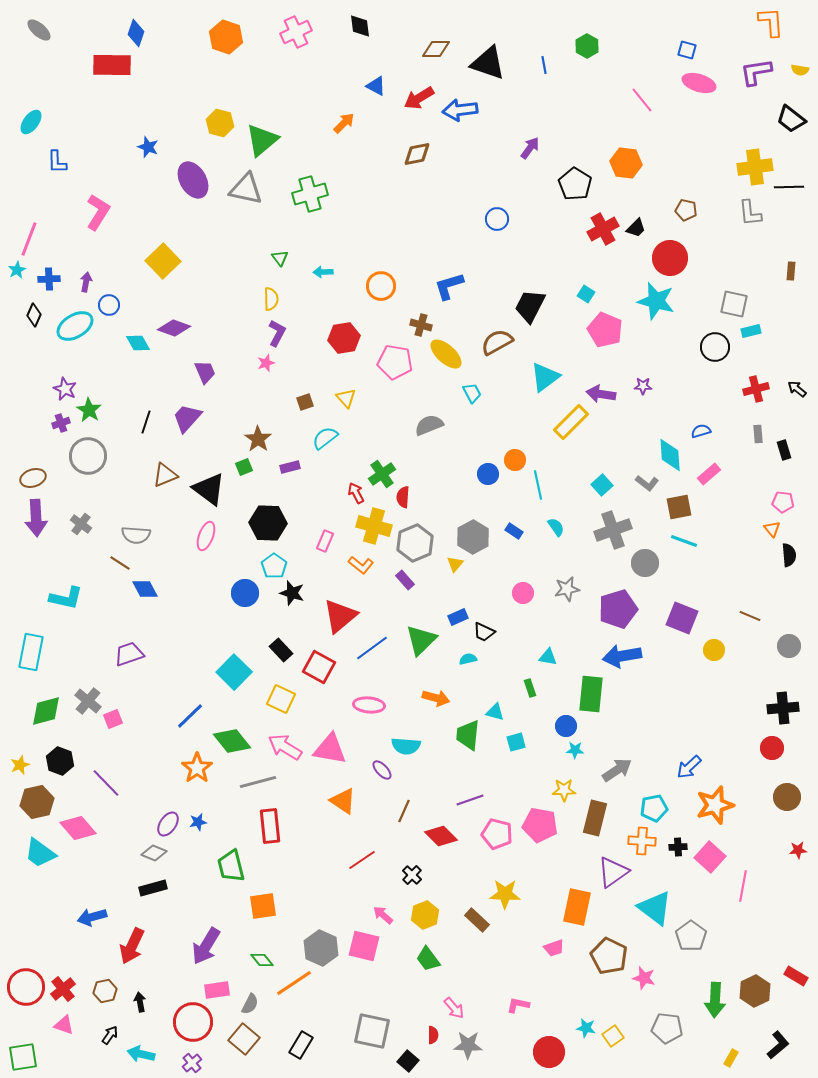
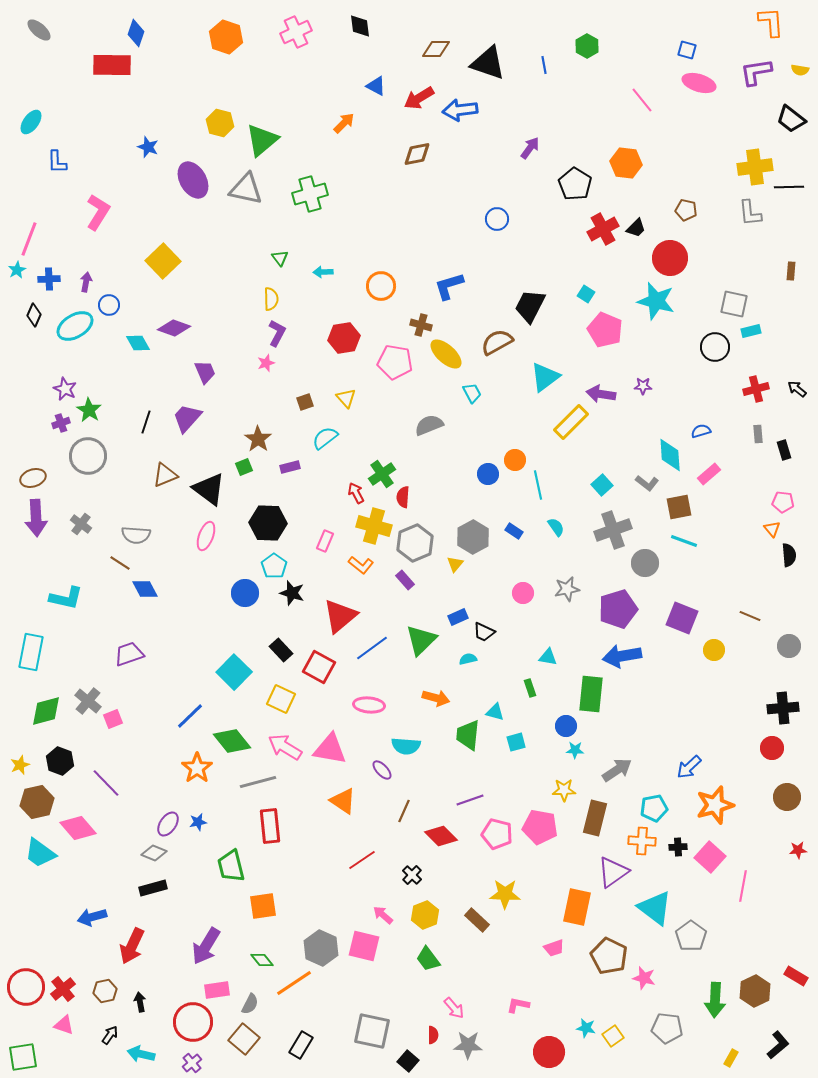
pink pentagon at (540, 825): moved 2 px down
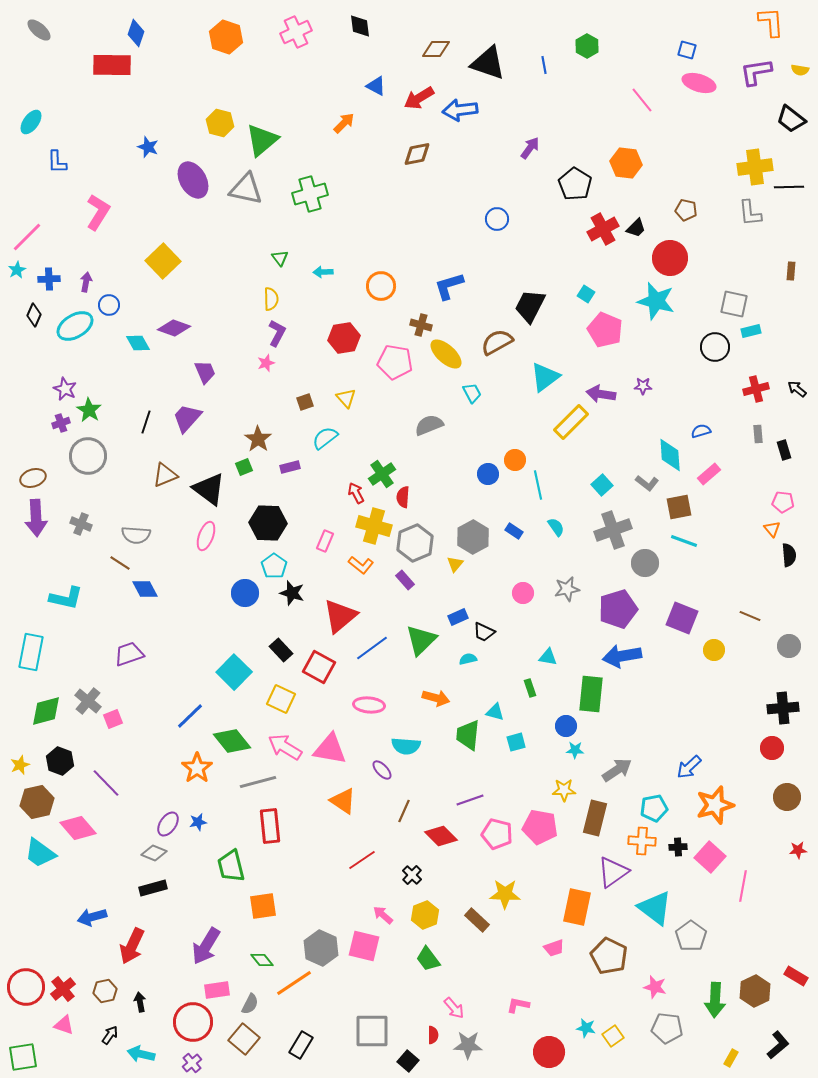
pink line at (29, 239): moved 2 px left, 2 px up; rotated 24 degrees clockwise
gray cross at (81, 524): rotated 15 degrees counterclockwise
pink star at (644, 978): moved 11 px right, 9 px down
gray square at (372, 1031): rotated 12 degrees counterclockwise
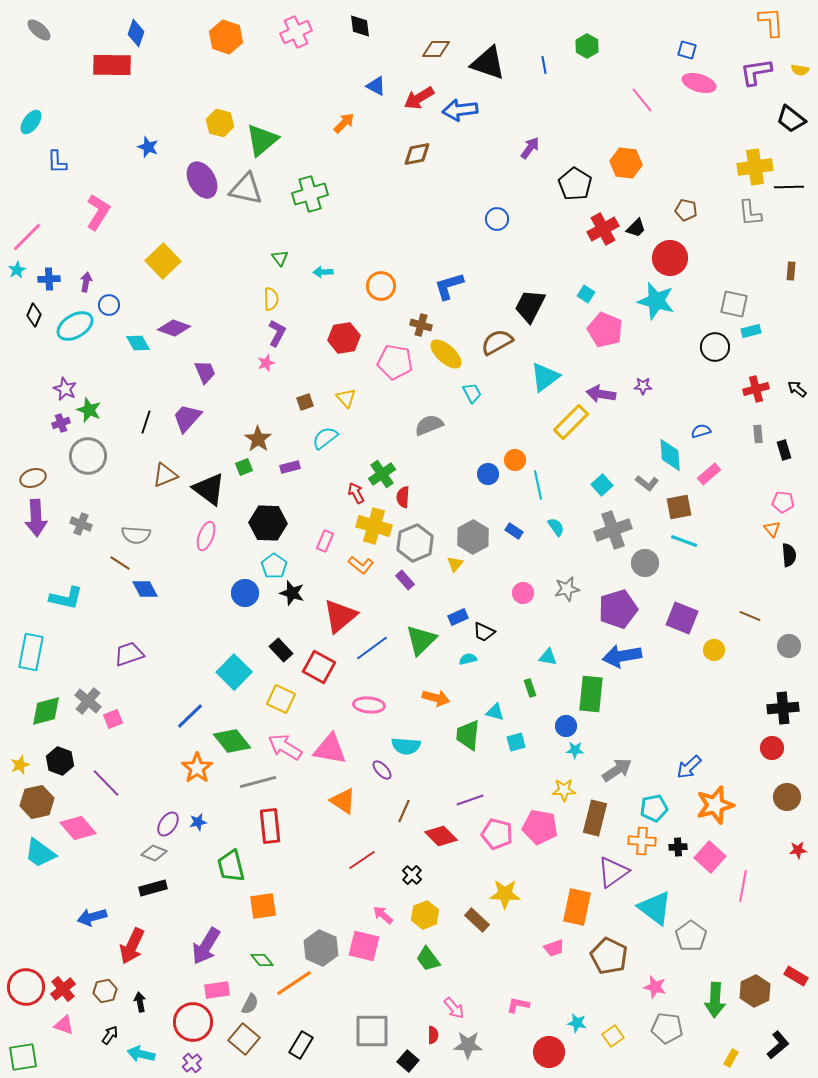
purple ellipse at (193, 180): moved 9 px right
green star at (89, 410): rotated 10 degrees counterclockwise
cyan star at (586, 1028): moved 9 px left, 5 px up
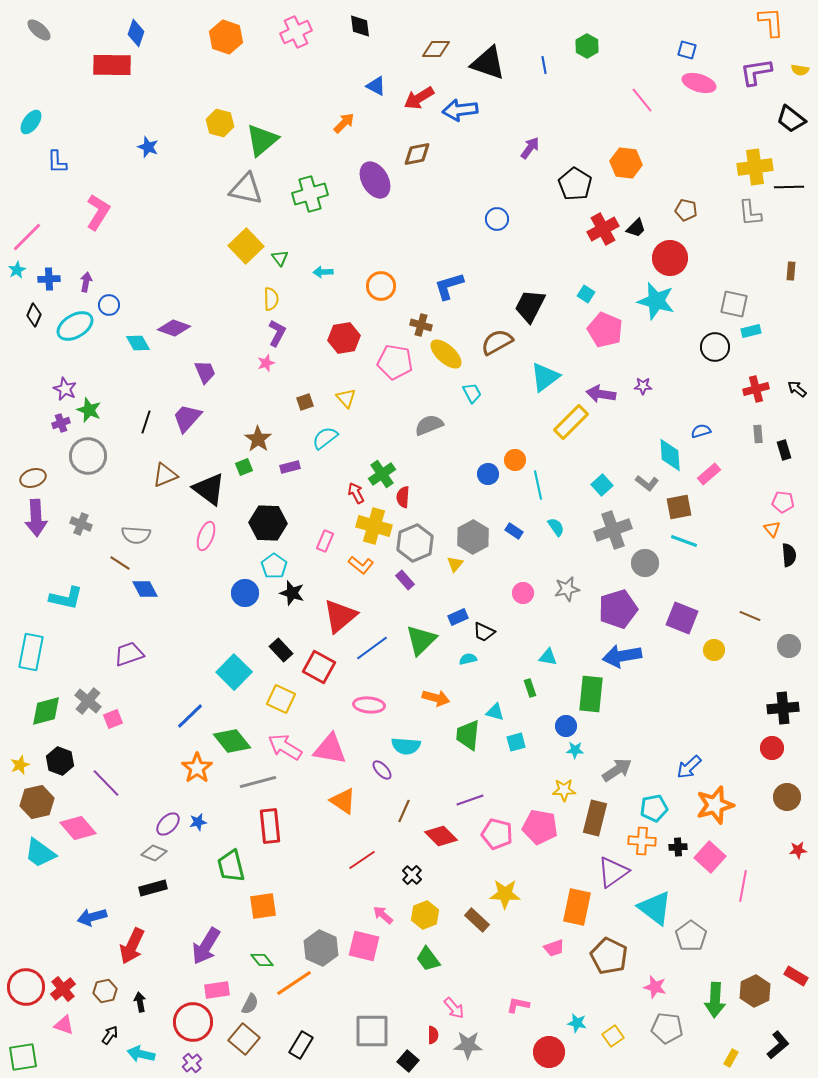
purple ellipse at (202, 180): moved 173 px right
yellow square at (163, 261): moved 83 px right, 15 px up
purple ellipse at (168, 824): rotated 10 degrees clockwise
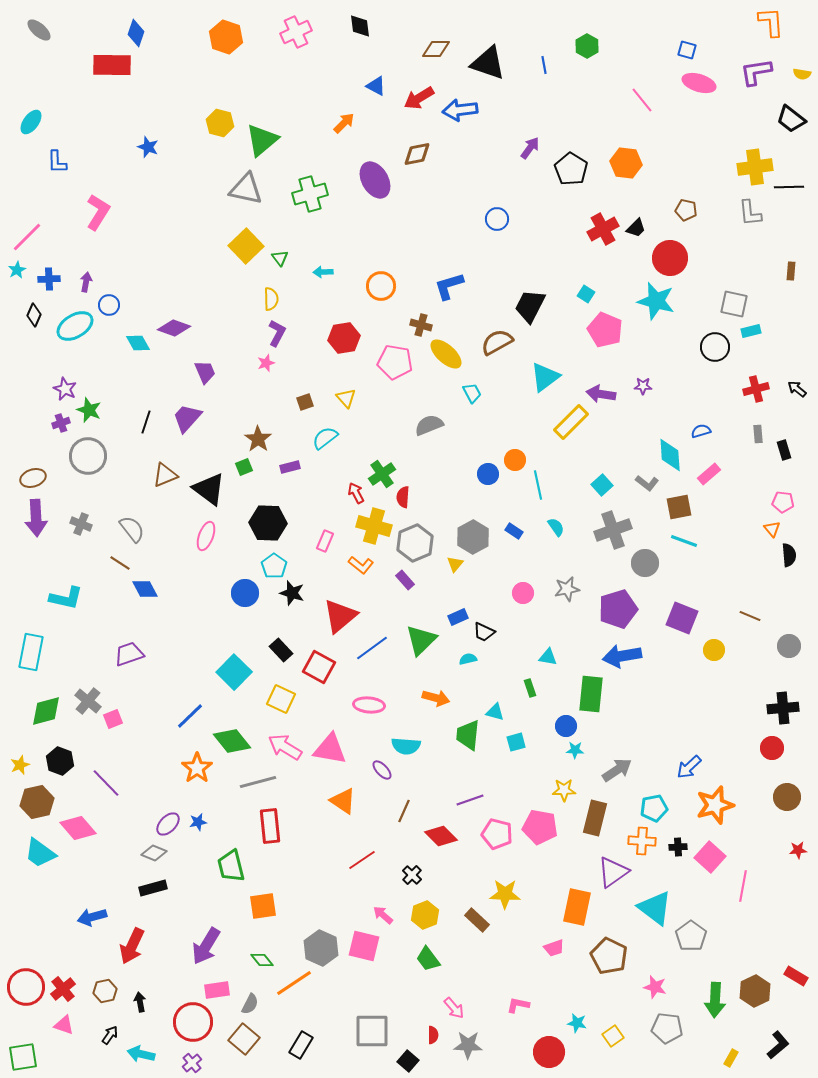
yellow semicircle at (800, 70): moved 2 px right, 4 px down
black pentagon at (575, 184): moved 4 px left, 15 px up
gray semicircle at (136, 535): moved 4 px left, 6 px up; rotated 132 degrees counterclockwise
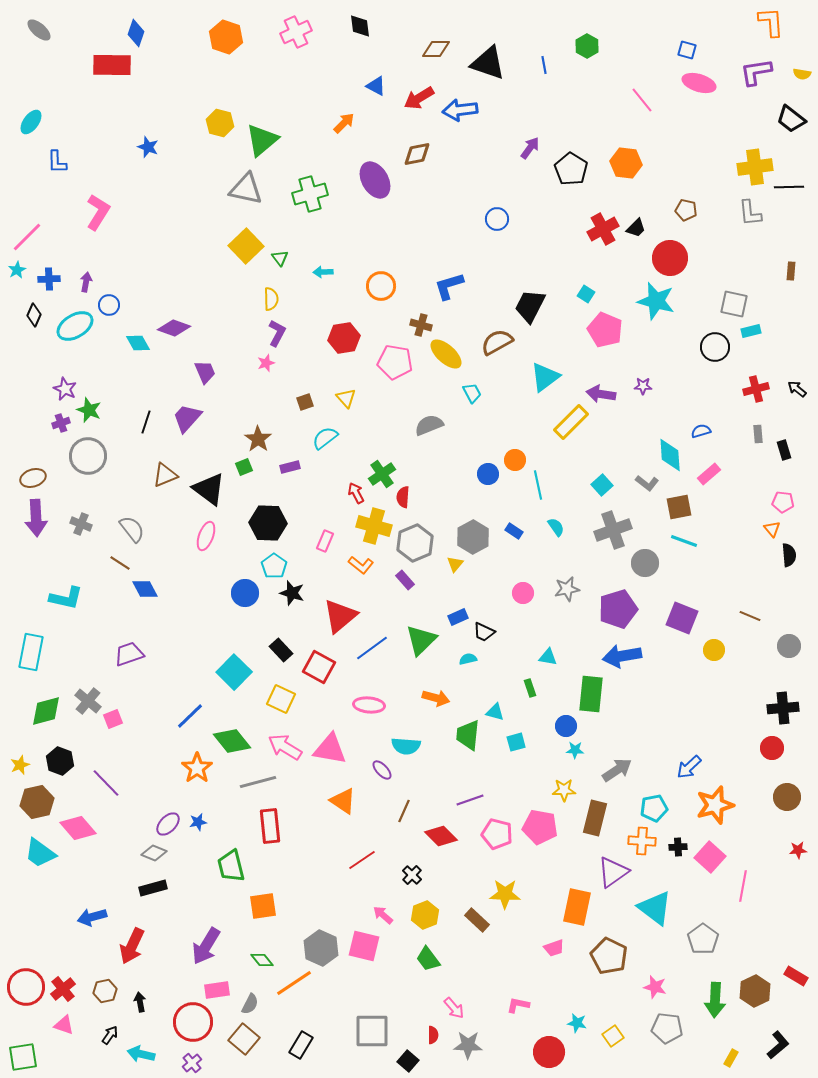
gray pentagon at (691, 936): moved 12 px right, 3 px down
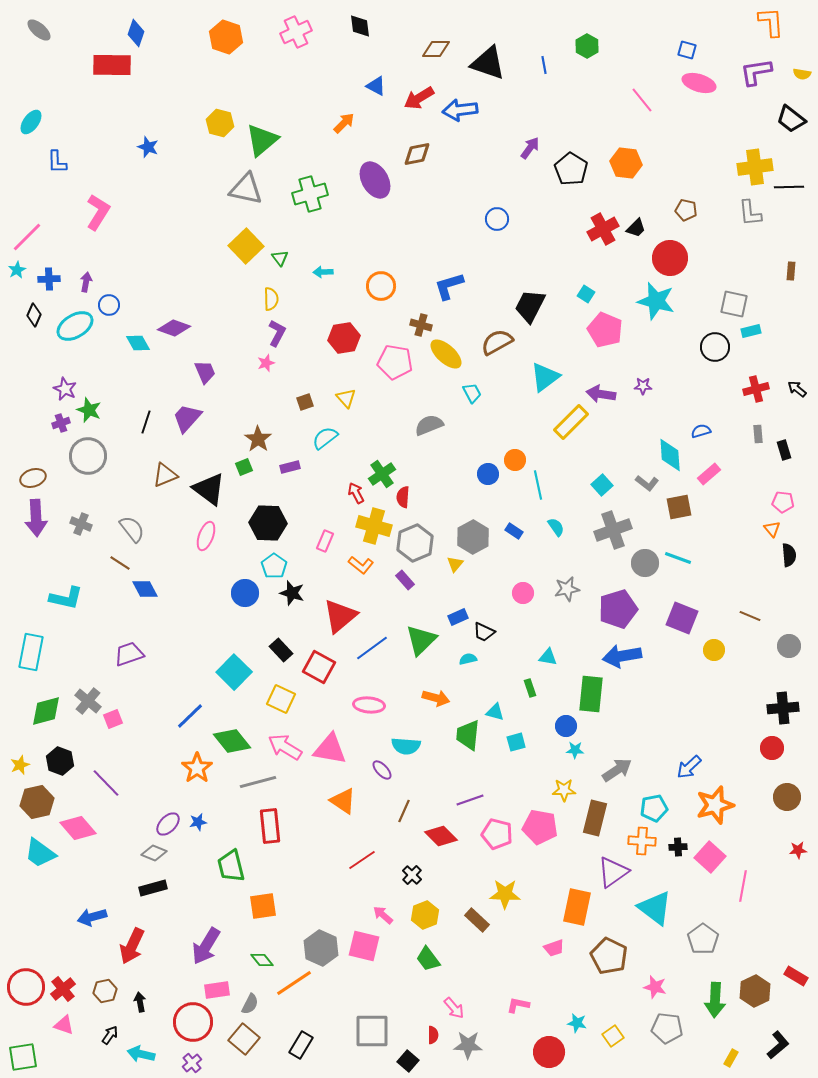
cyan line at (684, 541): moved 6 px left, 17 px down
